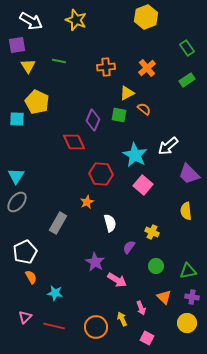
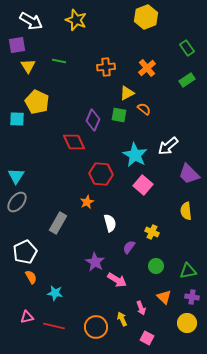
pink triangle at (25, 317): moved 2 px right; rotated 32 degrees clockwise
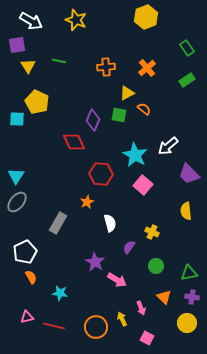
green triangle at (188, 271): moved 1 px right, 2 px down
cyan star at (55, 293): moved 5 px right
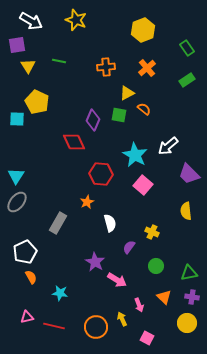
yellow hexagon at (146, 17): moved 3 px left, 13 px down
pink arrow at (141, 308): moved 2 px left, 3 px up
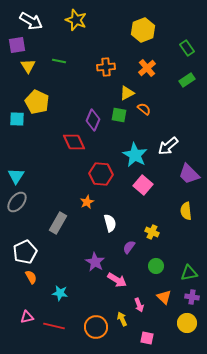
pink square at (147, 338): rotated 16 degrees counterclockwise
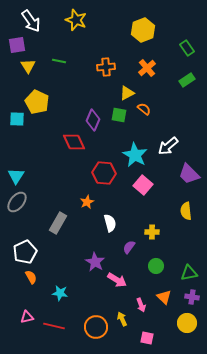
white arrow at (31, 21): rotated 25 degrees clockwise
red hexagon at (101, 174): moved 3 px right, 1 px up
yellow cross at (152, 232): rotated 24 degrees counterclockwise
pink arrow at (139, 305): moved 2 px right
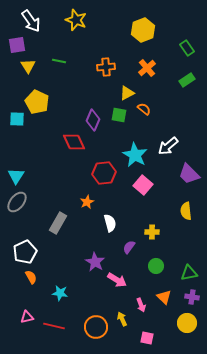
red hexagon at (104, 173): rotated 10 degrees counterclockwise
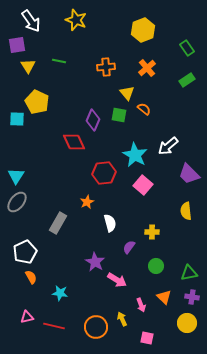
yellow triangle at (127, 93): rotated 42 degrees counterclockwise
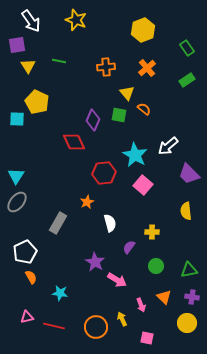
green triangle at (189, 273): moved 3 px up
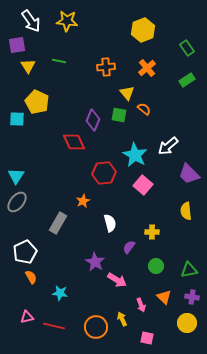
yellow star at (76, 20): moved 9 px left, 1 px down; rotated 15 degrees counterclockwise
orange star at (87, 202): moved 4 px left, 1 px up
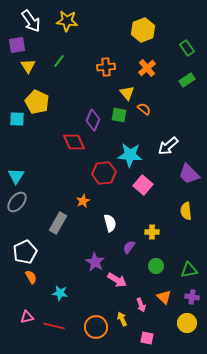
green line at (59, 61): rotated 64 degrees counterclockwise
cyan star at (135, 155): moved 5 px left; rotated 25 degrees counterclockwise
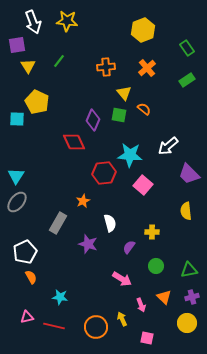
white arrow at (31, 21): moved 2 px right, 1 px down; rotated 15 degrees clockwise
yellow triangle at (127, 93): moved 3 px left
purple star at (95, 262): moved 7 px left, 18 px up; rotated 12 degrees counterclockwise
pink arrow at (117, 280): moved 5 px right, 1 px up
cyan star at (60, 293): moved 4 px down
purple cross at (192, 297): rotated 24 degrees counterclockwise
